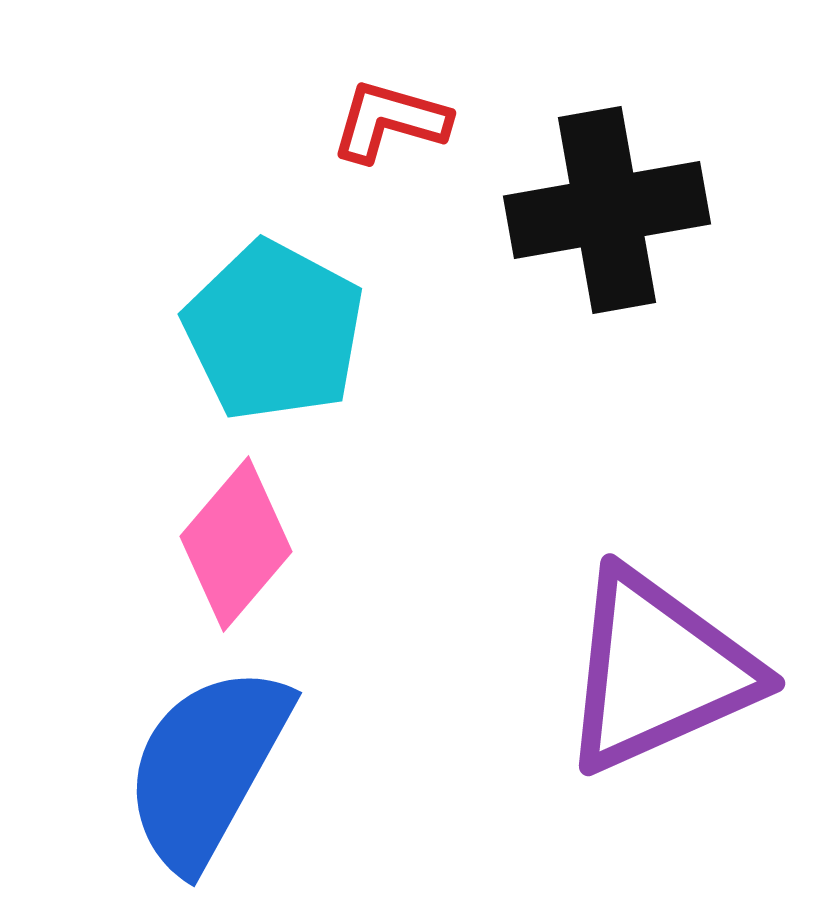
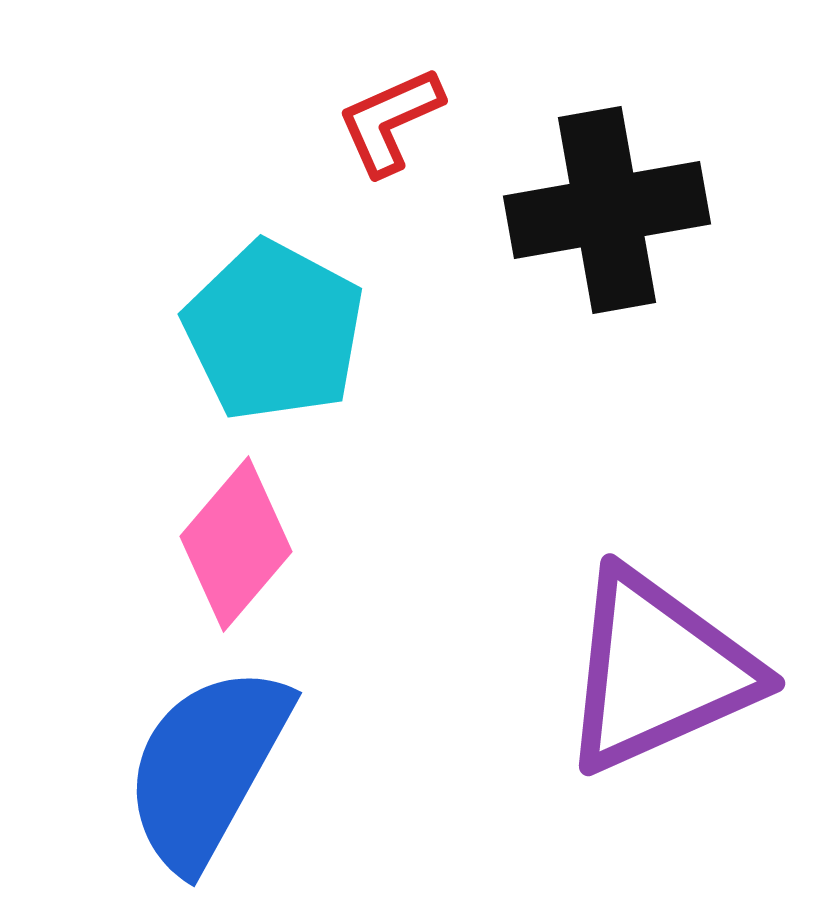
red L-shape: rotated 40 degrees counterclockwise
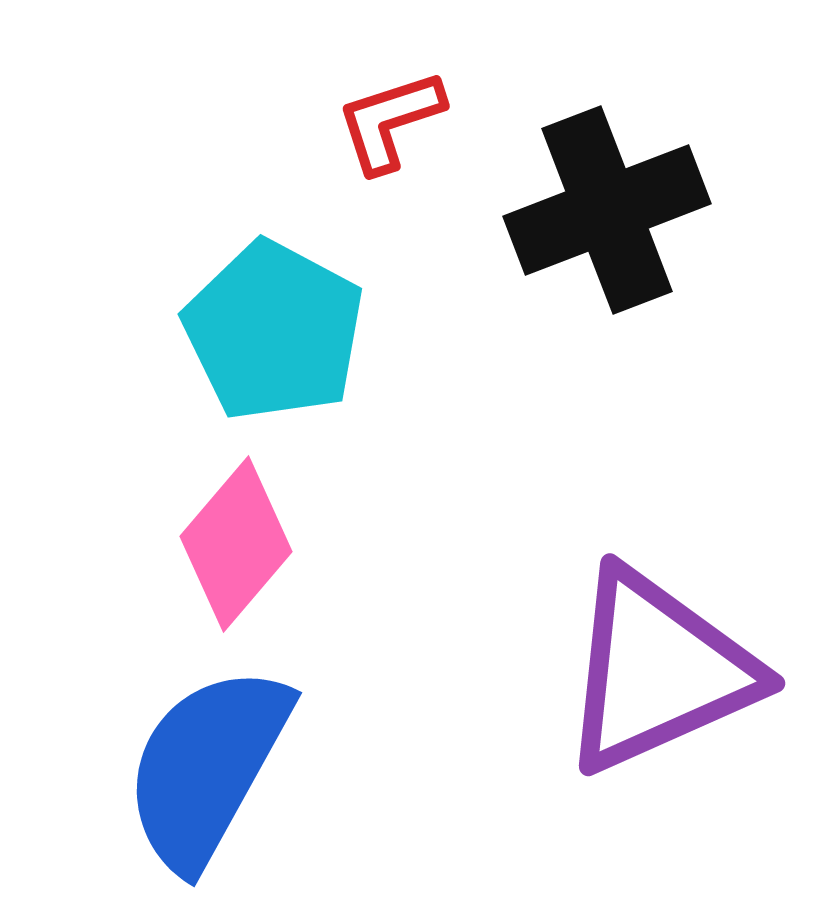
red L-shape: rotated 6 degrees clockwise
black cross: rotated 11 degrees counterclockwise
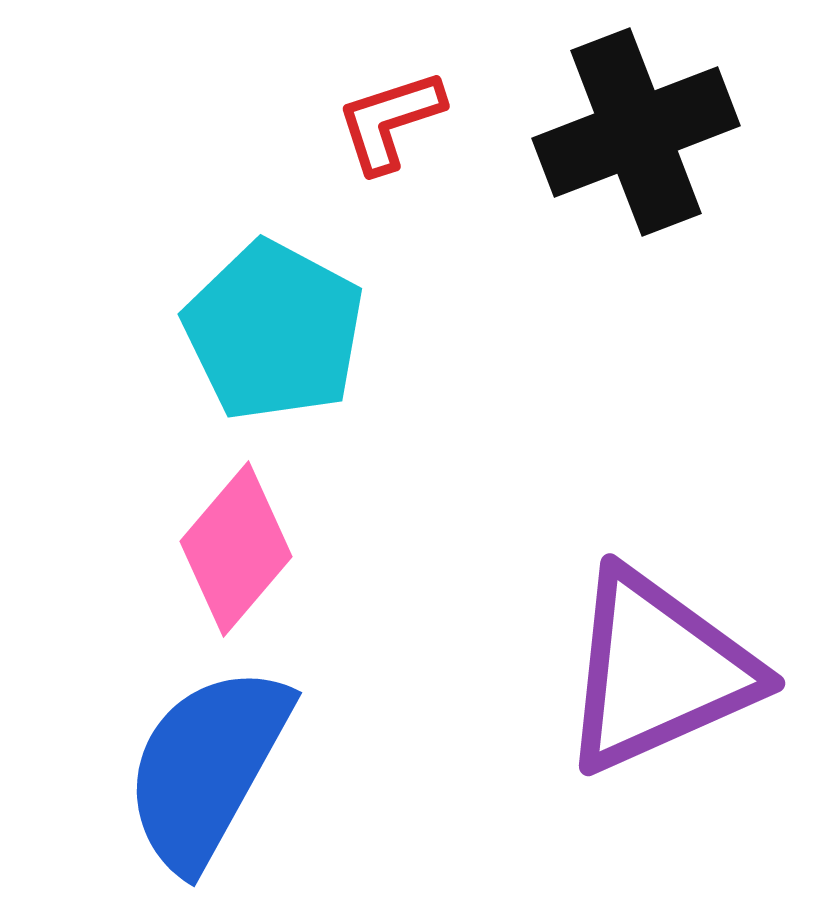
black cross: moved 29 px right, 78 px up
pink diamond: moved 5 px down
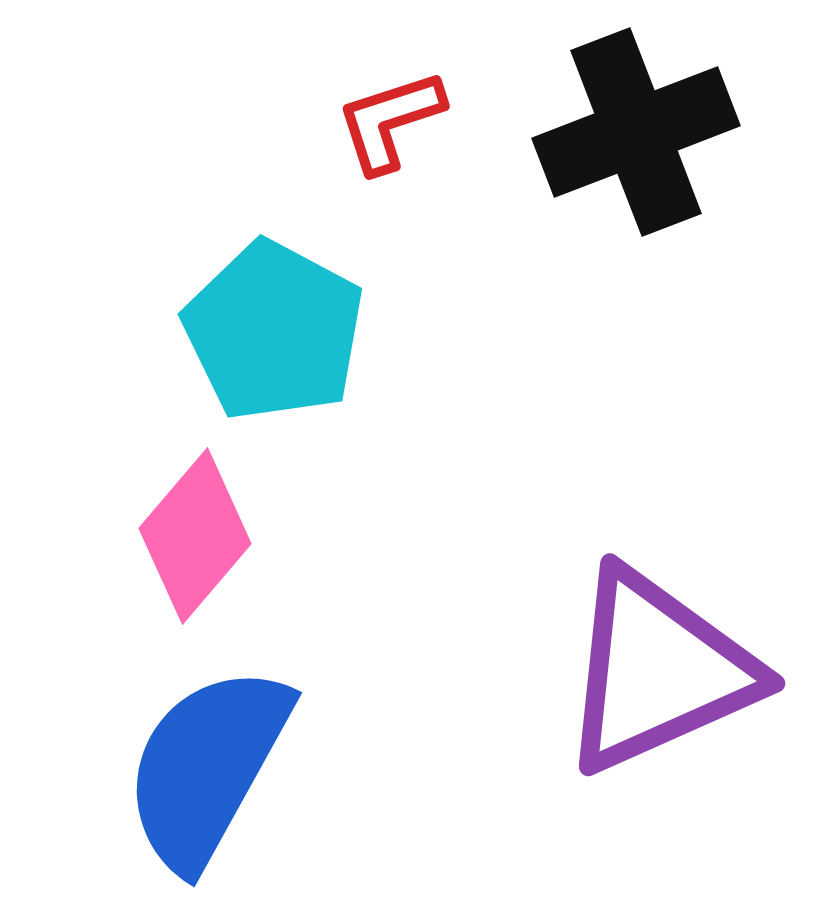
pink diamond: moved 41 px left, 13 px up
